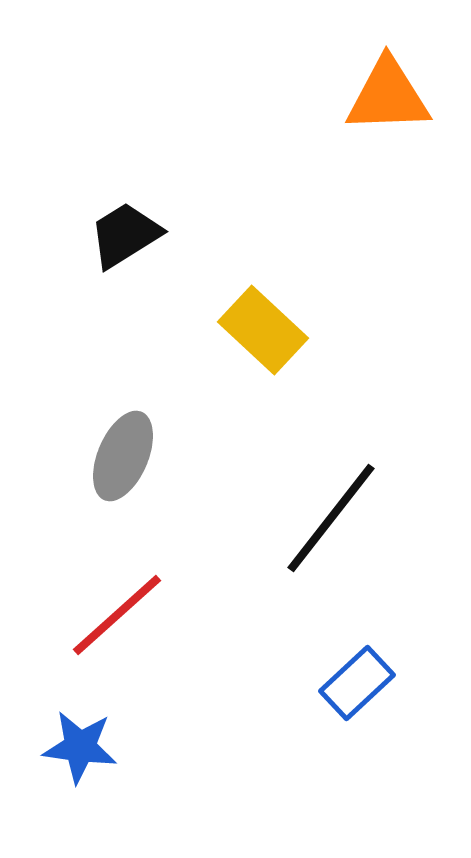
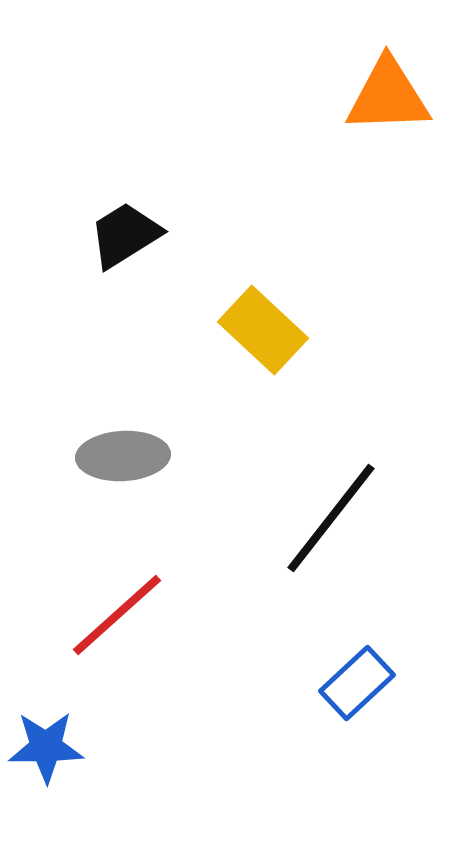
gray ellipse: rotated 64 degrees clockwise
blue star: moved 34 px left; rotated 8 degrees counterclockwise
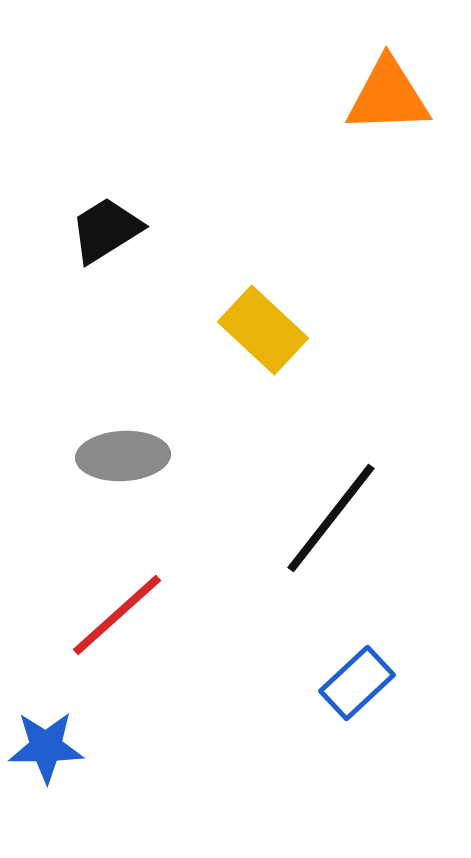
black trapezoid: moved 19 px left, 5 px up
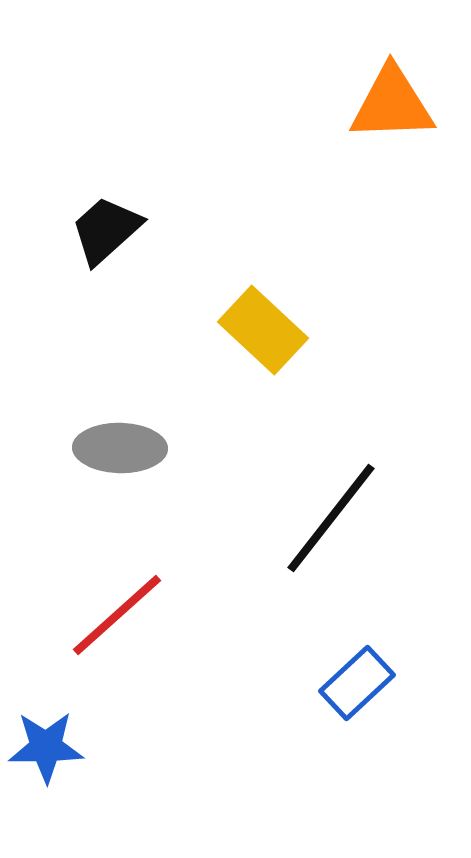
orange triangle: moved 4 px right, 8 px down
black trapezoid: rotated 10 degrees counterclockwise
gray ellipse: moved 3 px left, 8 px up; rotated 4 degrees clockwise
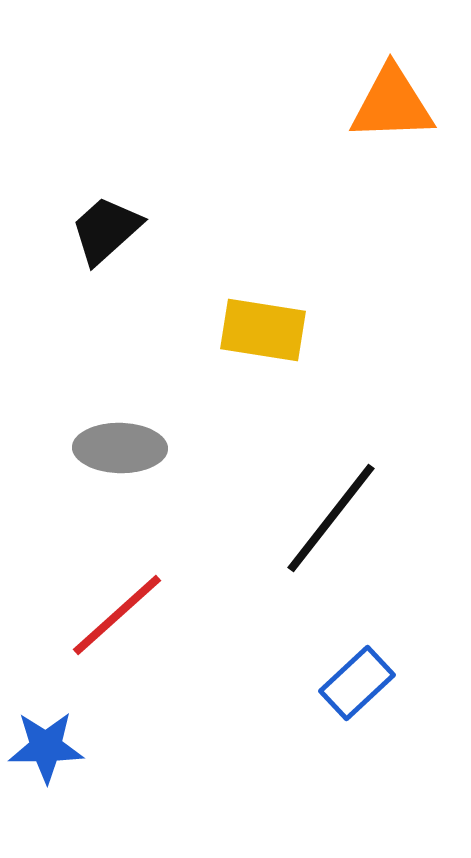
yellow rectangle: rotated 34 degrees counterclockwise
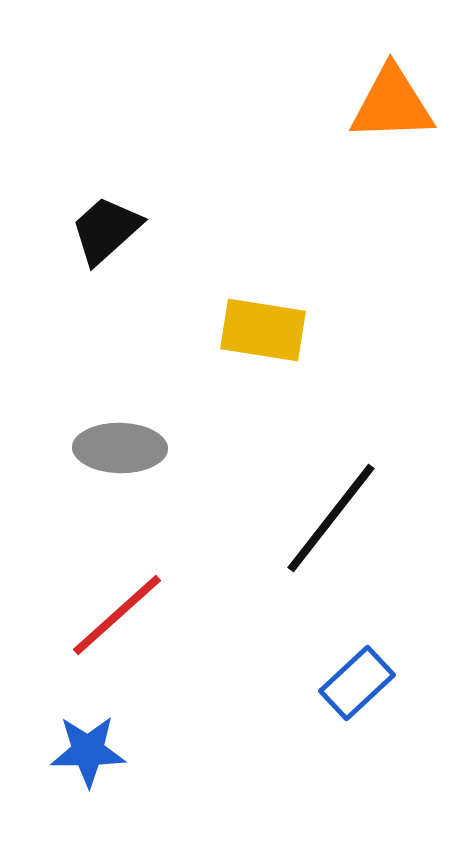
blue star: moved 42 px right, 4 px down
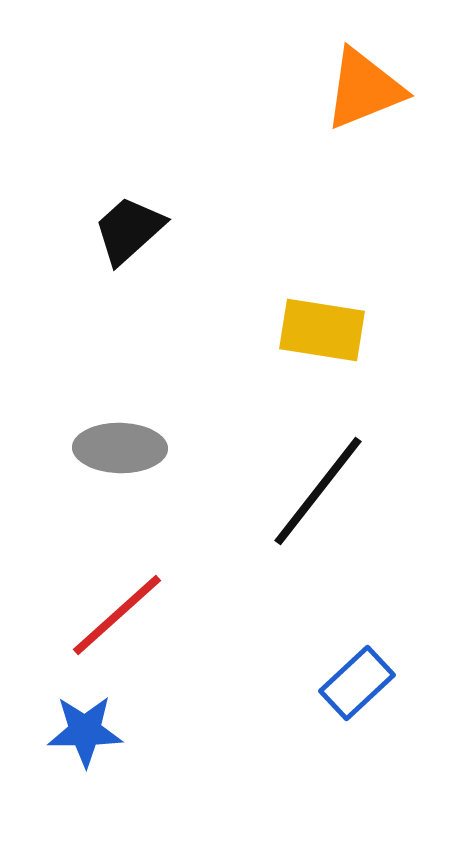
orange triangle: moved 28 px left, 15 px up; rotated 20 degrees counterclockwise
black trapezoid: moved 23 px right
yellow rectangle: moved 59 px right
black line: moved 13 px left, 27 px up
blue star: moved 3 px left, 20 px up
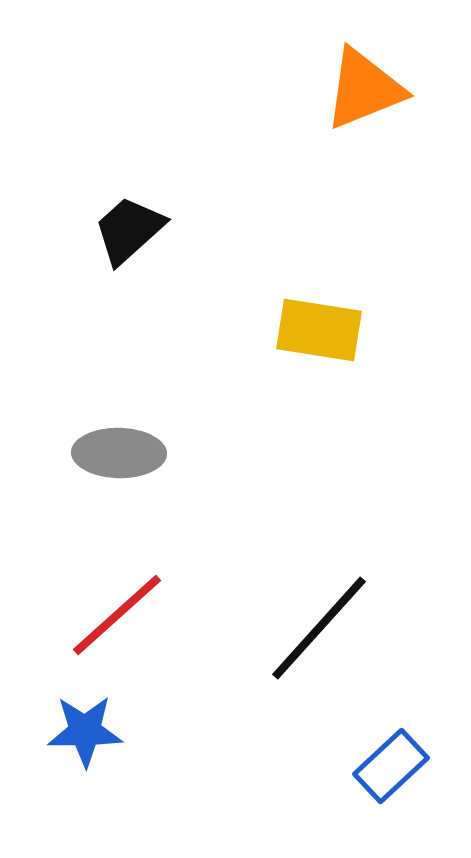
yellow rectangle: moved 3 px left
gray ellipse: moved 1 px left, 5 px down
black line: moved 1 px right, 137 px down; rotated 4 degrees clockwise
blue rectangle: moved 34 px right, 83 px down
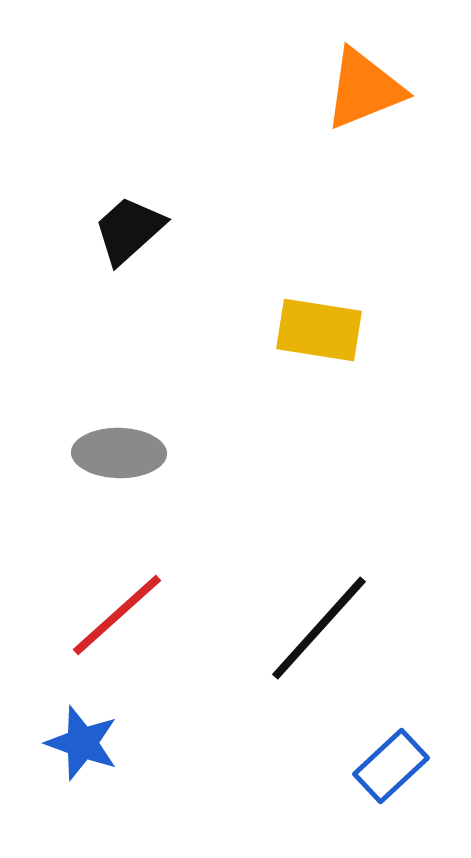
blue star: moved 3 px left, 12 px down; rotated 20 degrees clockwise
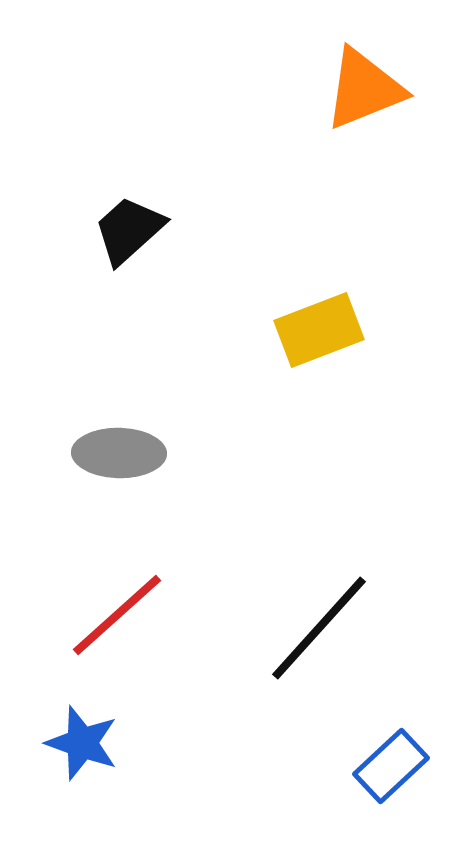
yellow rectangle: rotated 30 degrees counterclockwise
